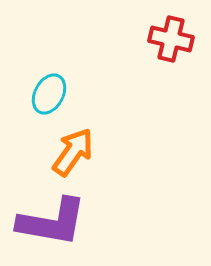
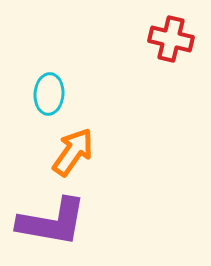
cyan ellipse: rotated 24 degrees counterclockwise
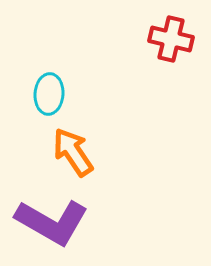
orange arrow: rotated 69 degrees counterclockwise
purple L-shape: rotated 20 degrees clockwise
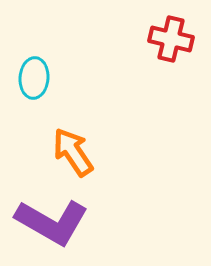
cyan ellipse: moved 15 px left, 16 px up
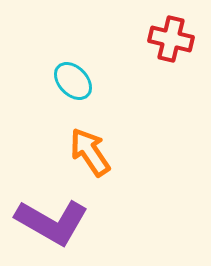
cyan ellipse: moved 39 px right, 3 px down; rotated 48 degrees counterclockwise
orange arrow: moved 17 px right
